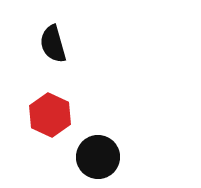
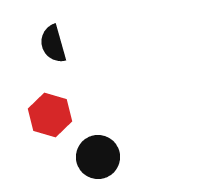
red hexagon: rotated 9 degrees counterclockwise
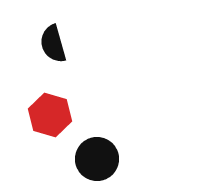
black circle: moved 1 px left, 2 px down
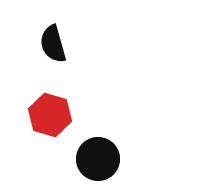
black circle: moved 1 px right
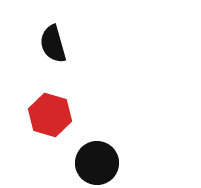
black circle: moved 1 px left, 4 px down
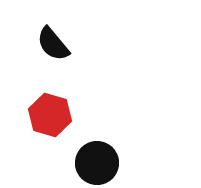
black semicircle: rotated 24 degrees counterclockwise
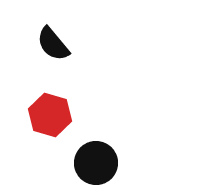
black circle: moved 1 px left
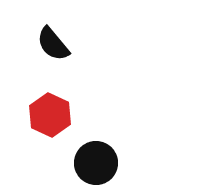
red hexagon: rotated 9 degrees clockwise
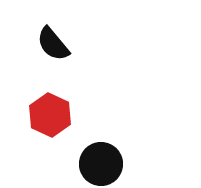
black circle: moved 5 px right, 1 px down
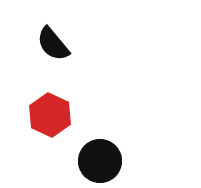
black circle: moved 1 px left, 3 px up
